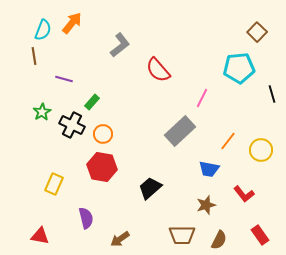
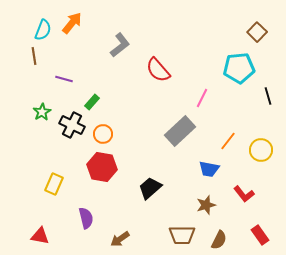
black line: moved 4 px left, 2 px down
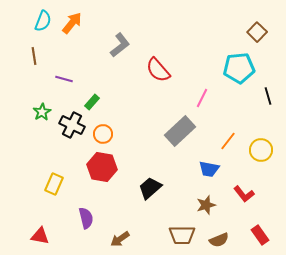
cyan semicircle: moved 9 px up
brown semicircle: rotated 42 degrees clockwise
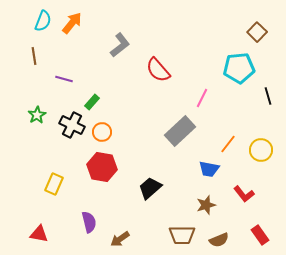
green star: moved 5 px left, 3 px down
orange circle: moved 1 px left, 2 px up
orange line: moved 3 px down
purple semicircle: moved 3 px right, 4 px down
red triangle: moved 1 px left, 2 px up
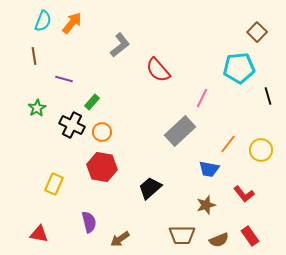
green star: moved 7 px up
red rectangle: moved 10 px left, 1 px down
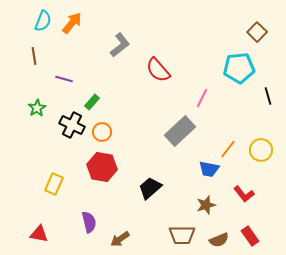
orange line: moved 5 px down
